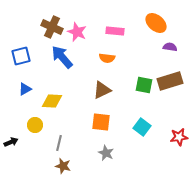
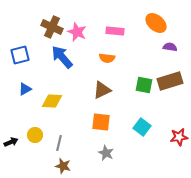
blue square: moved 1 px left, 1 px up
yellow circle: moved 10 px down
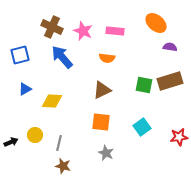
pink star: moved 6 px right, 1 px up
cyan square: rotated 18 degrees clockwise
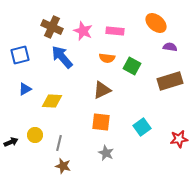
green square: moved 12 px left, 19 px up; rotated 18 degrees clockwise
red star: moved 2 px down
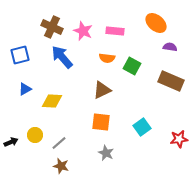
brown rectangle: moved 1 px right; rotated 40 degrees clockwise
gray line: rotated 35 degrees clockwise
brown star: moved 2 px left
